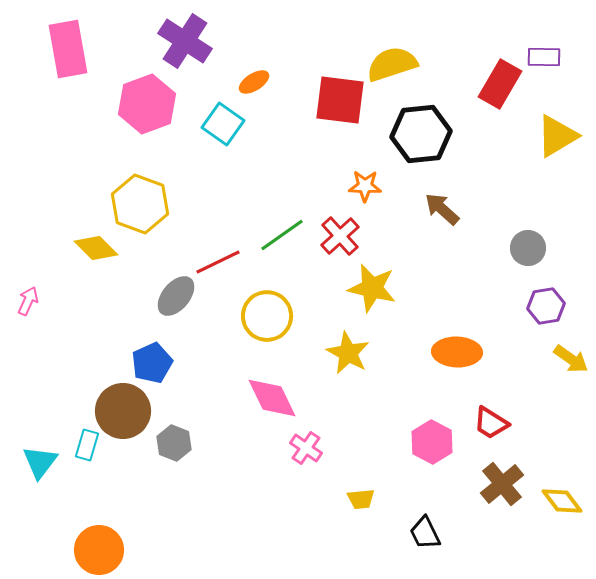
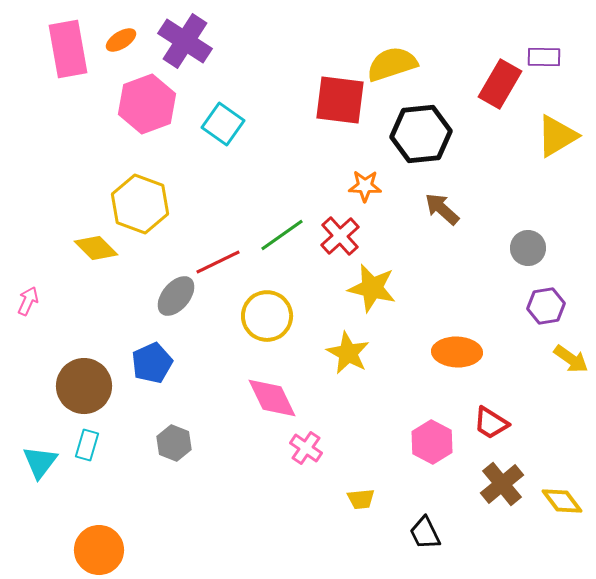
orange ellipse at (254, 82): moved 133 px left, 42 px up
brown circle at (123, 411): moved 39 px left, 25 px up
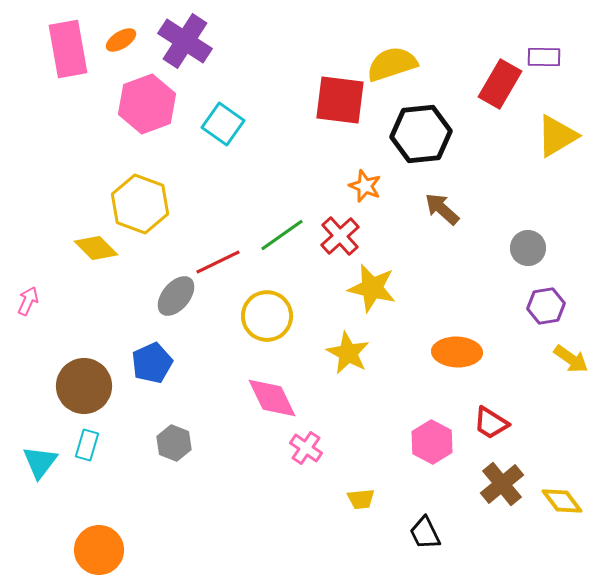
orange star at (365, 186): rotated 20 degrees clockwise
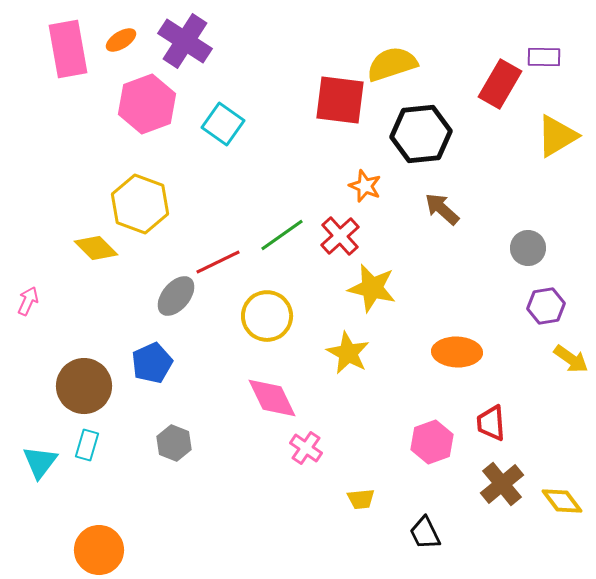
red trapezoid at (491, 423): rotated 54 degrees clockwise
pink hexagon at (432, 442): rotated 12 degrees clockwise
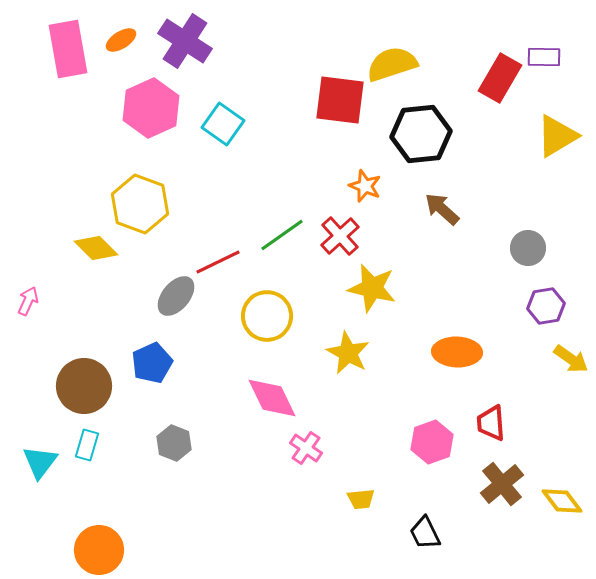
red rectangle at (500, 84): moved 6 px up
pink hexagon at (147, 104): moved 4 px right, 4 px down; rotated 4 degrees counterclockwise
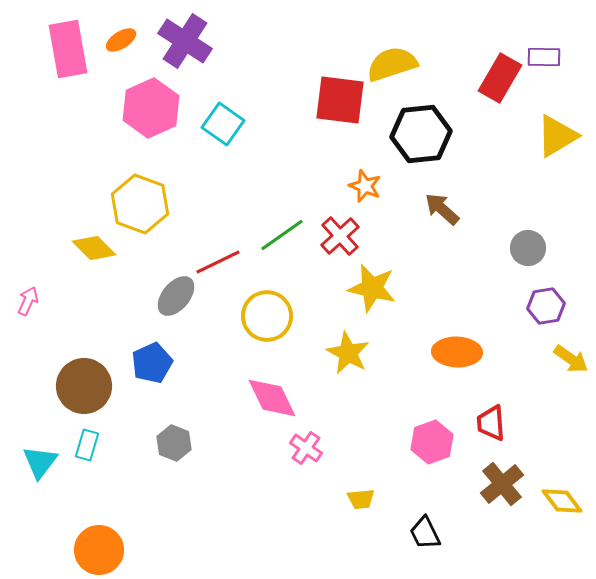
yellow diamond at (96, 248): moved 2 px left
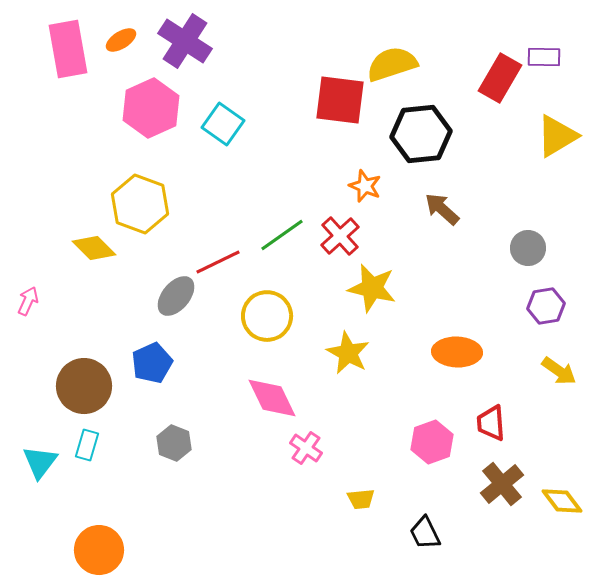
yellow arrow at (571, 359): moved 12 px left, 12 px down
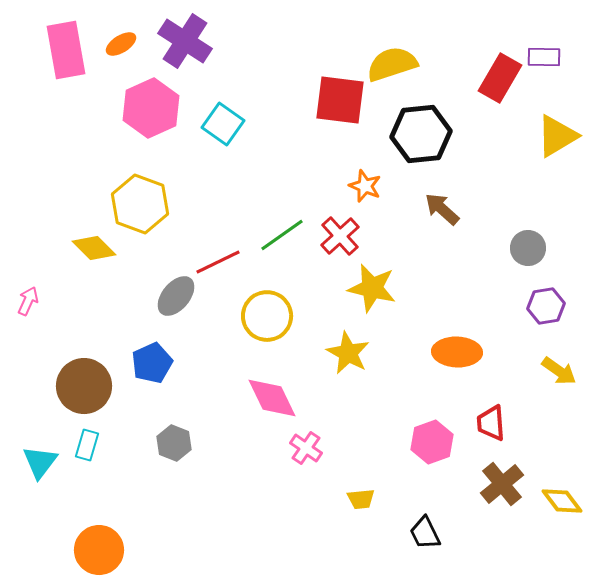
orange ellipse at (121, 40): moved 4 px down
pink rectangle at (68, 49): moved 2 px left, 1 px down
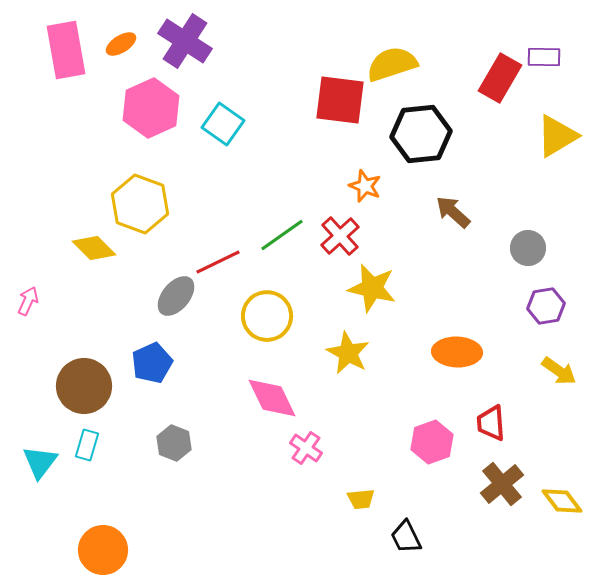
brown arrow at (442, 209): moved 11 px right, 3 px down
black trapezoid at (425, 533): moved 19 px left, 4 px down
orange circle at (99, 550): moved 4 px right
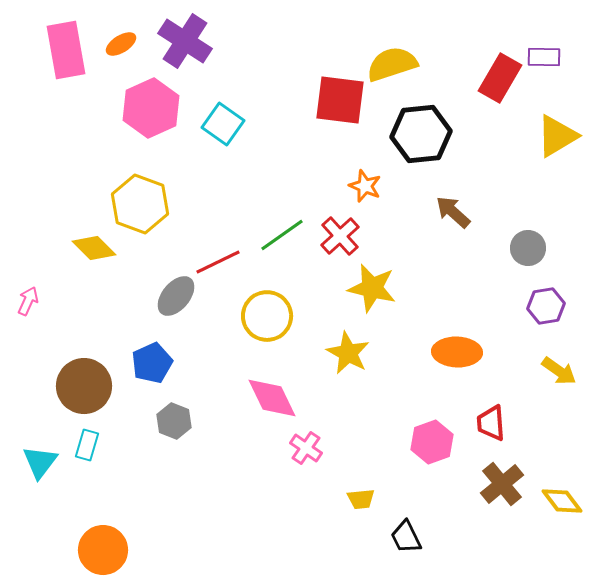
gray hexagon at (174, 443): moved 22 px up
